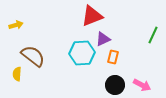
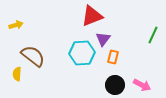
purple triangle: rotated 28 degrees counterclockwise
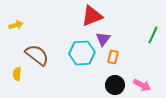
brown semicircle: moved 4 px right, 1 px up
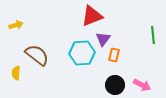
green line: rotated 30 degrees counterclockwise
orange rectangle: moved 1 px right, 2 px up
yellow semicircle: moved 1 px left, 1 px up
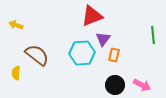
yellow arrow: rotated 144 degrees counterclockwise
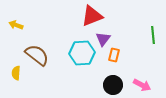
black circle: moved 2 px left
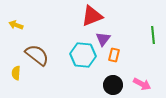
cyan hexagon: moved 1 px right, 2 px down; rotated 10 degrees clockwise
pink arrow: moved 1 px up
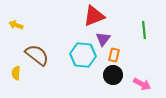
red triangle: moved 2 px right
green line: moved 9 px left, 5 px up
black circle: moved 10 px up
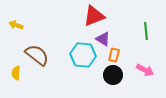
green line: moved 2 px right, 1 px down
purple triangle: rotated 35 degrees counterclockwise
pink arrow: moved 3 px right, 14 px up
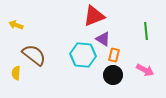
brown semicircle: moved 3 px left
